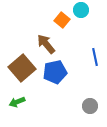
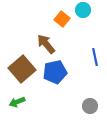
cyan circle: moved 2 px right
orange square: moved 1 px up
brown square: moved 1 px down
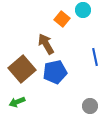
brown arrow: rotated 10 degrees clockwise
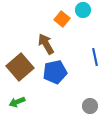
brown square: moved 2 px left, 2 px up
